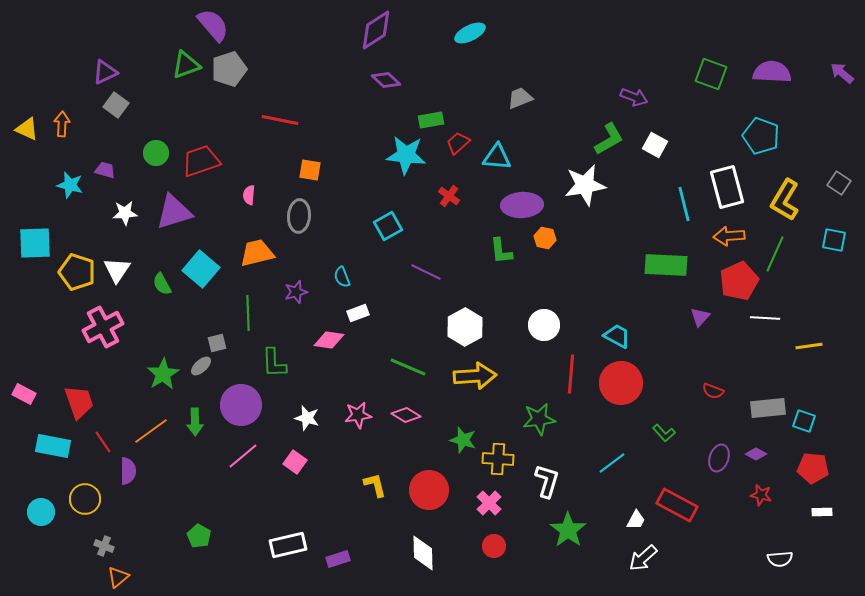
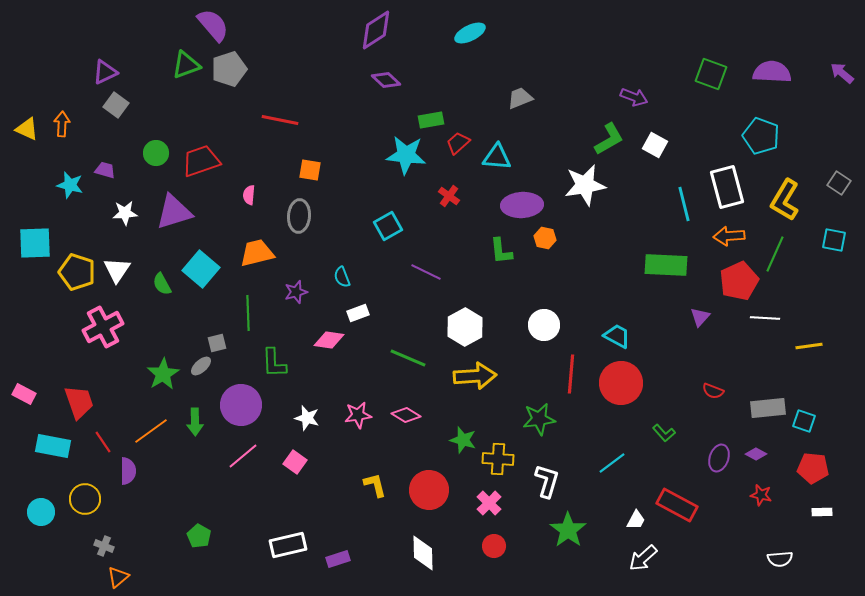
green line at (408, 367): moved 9 px up
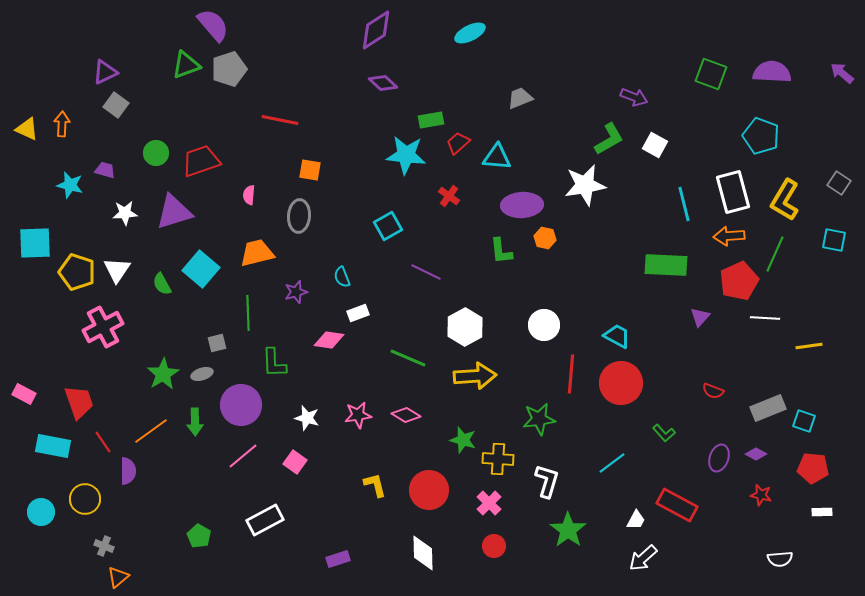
purple diamond at (386, 80): moved 3 px left, 3 px down
white rectangle at (727, 187): moved 6 px right, 5 px down
gray ellipse at (201, 366): moved 1 px right, 8 px down; rotated 25 degrees clockwise
gray rectangle at (768, 408): rotated 16 degrees counterclockwise
white rectangle at (288, 545): moved 23 px left, 25 px up; rotated 15 degrees counterclockwise
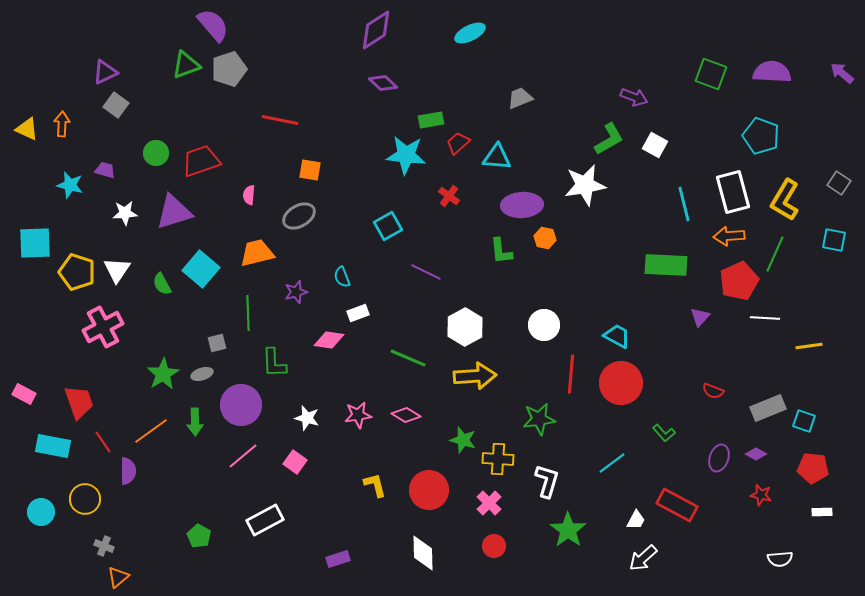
gray ellipse at (299, 216): rotated 56 degrees clockwise
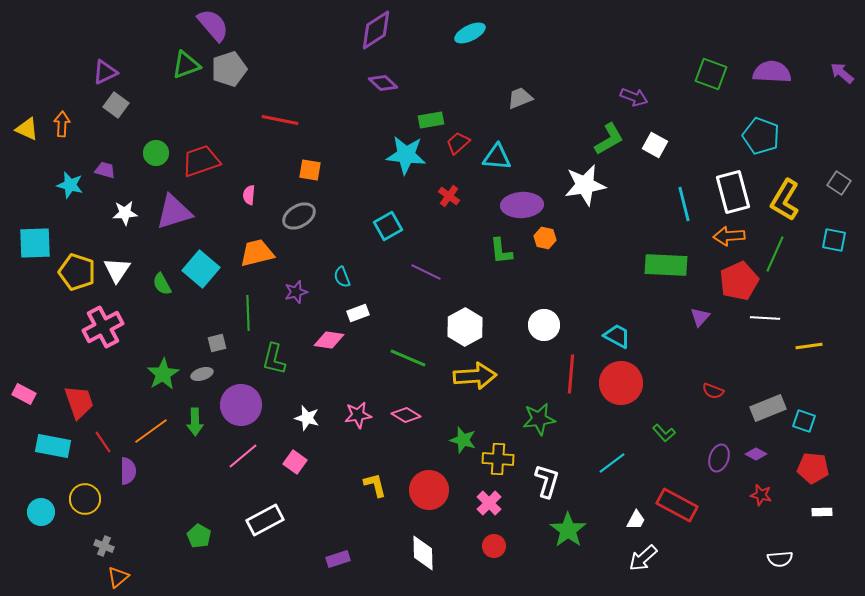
green L-shape at (274, 363): moved 4 px up; rotated 16 degrees clockwise
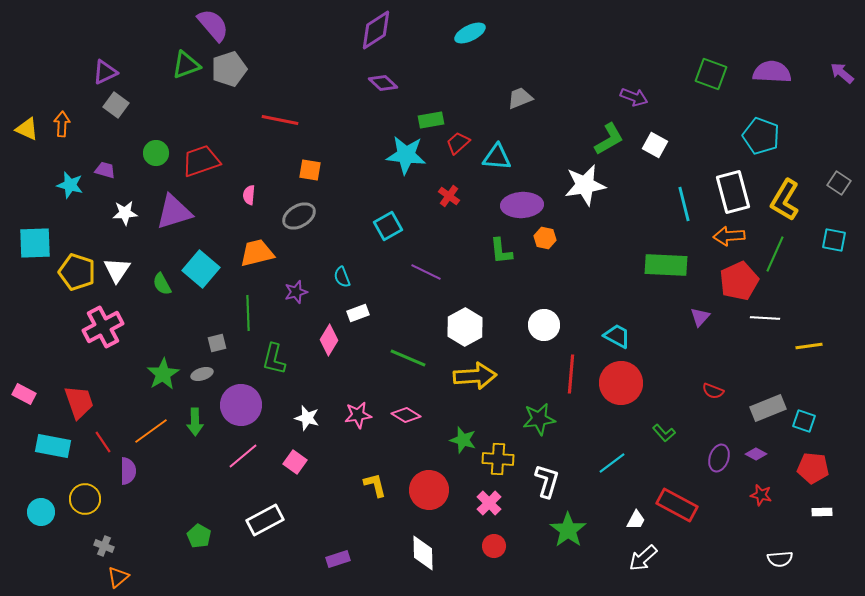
pink diamond at (329, 340): rotated 68 degrees counterclockwise
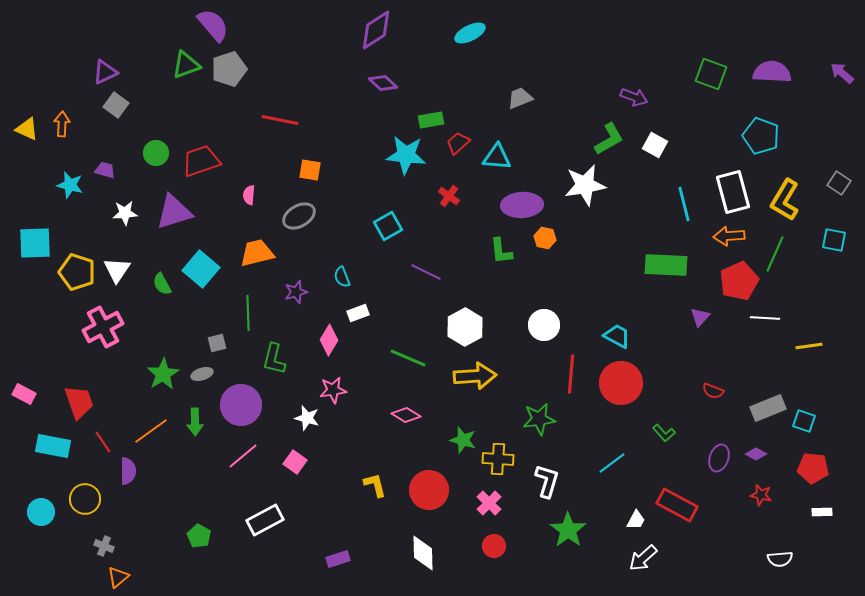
pink star at (358, 415): moved 25 px left, 25 px up
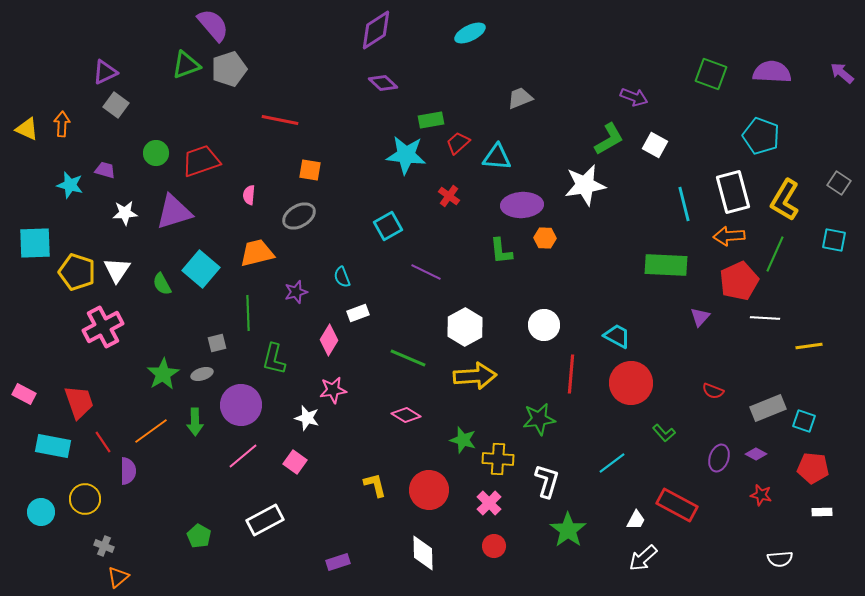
orange hexagon at (545, 238): rotated 10 degrees counterclockwise
red circle at (621, 383): moved 10 px right
purple rectangle at (338, 559): moved 3 px down
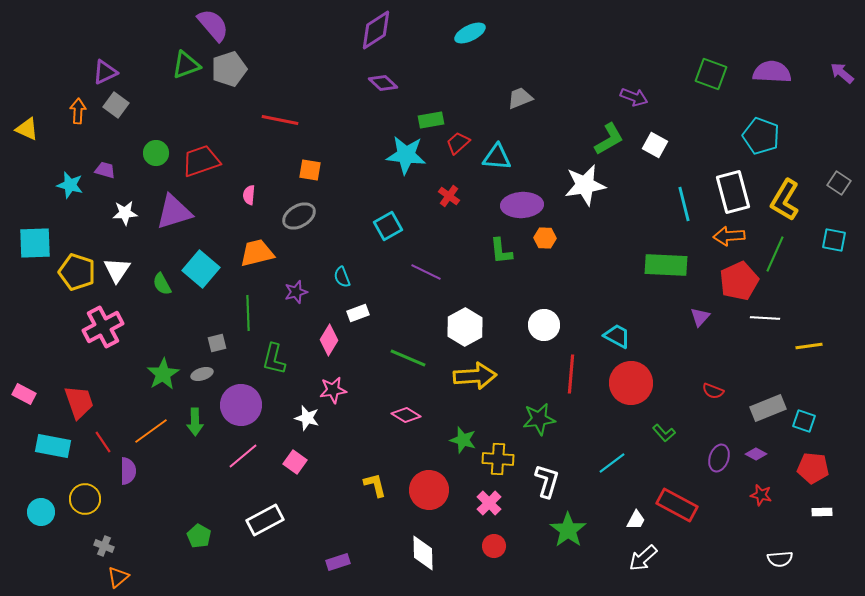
orange arrow at (62, 124): moved 16 px right, 13 px up
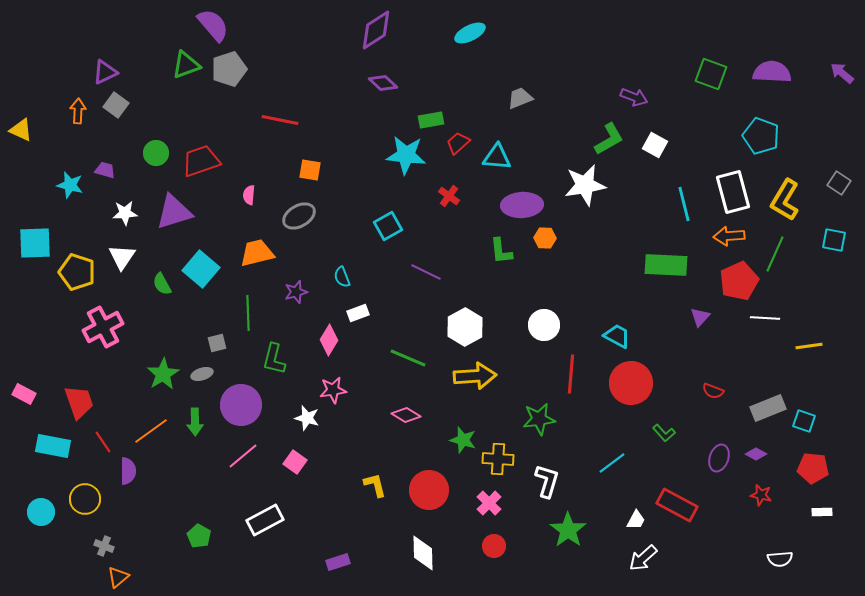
yellow triangle at (27, 129): moved 6 px left, 1 px down
white triangle at (117, 270): moved 5 px right, 13 px up
